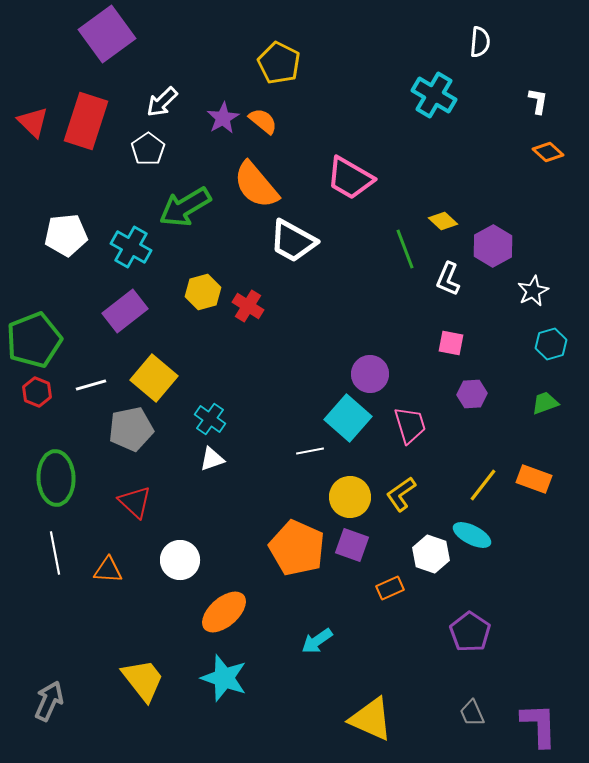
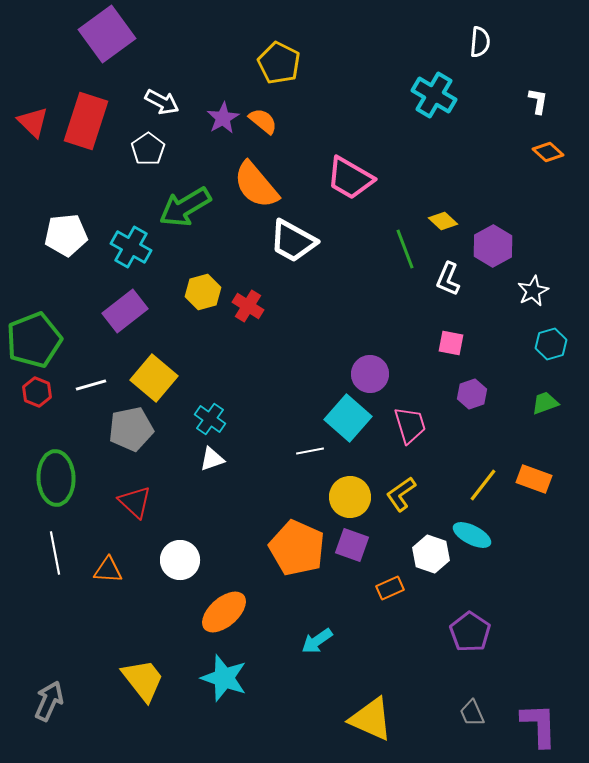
white arrow at (162, 102): rotated 108 degrees counterclockwise
purple hexagon at (472, 394): rotated 16 degrees counterclockwise
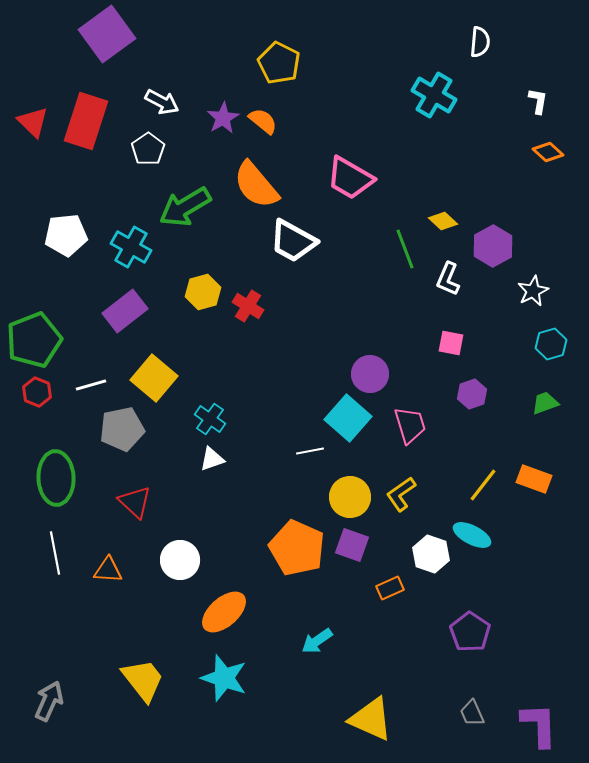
gray pentagon at (131, 429): moved 9 px left
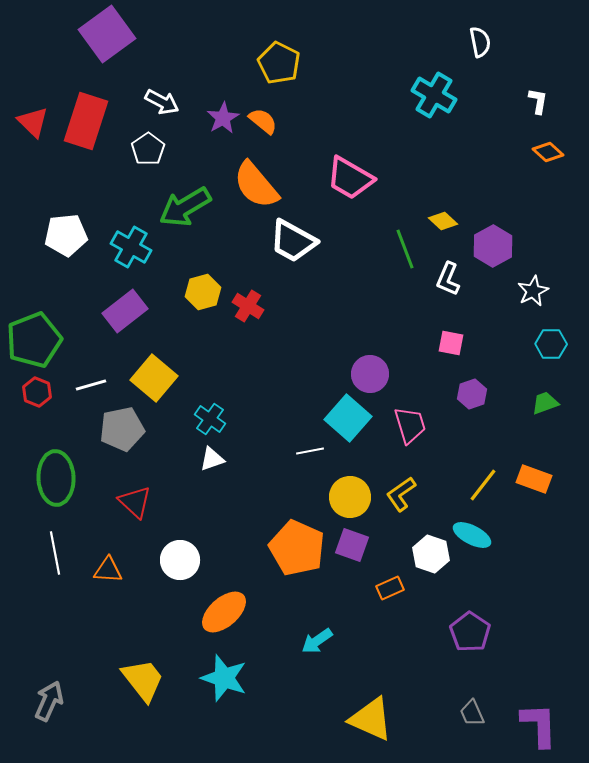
white semicircle at (480, 42): rotated 16 degrees counterclockwise
cyan hexagon at (551, 344): rotated 16 degrees clockwise
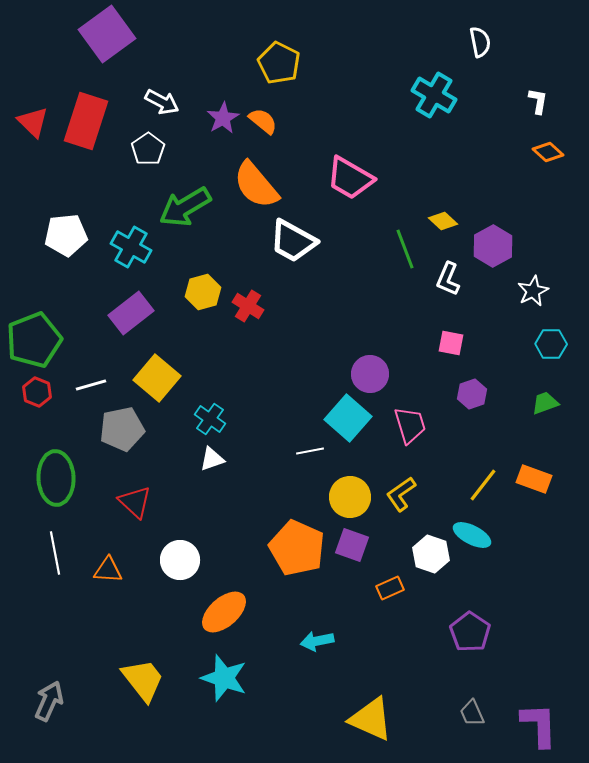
purple rectangle at (125, 311): moved 6 px right, 2 px down
yellow square at (154, 378): moved 3 px right
cyan arrow at (317, 641): rotated 24 degrees clockwise
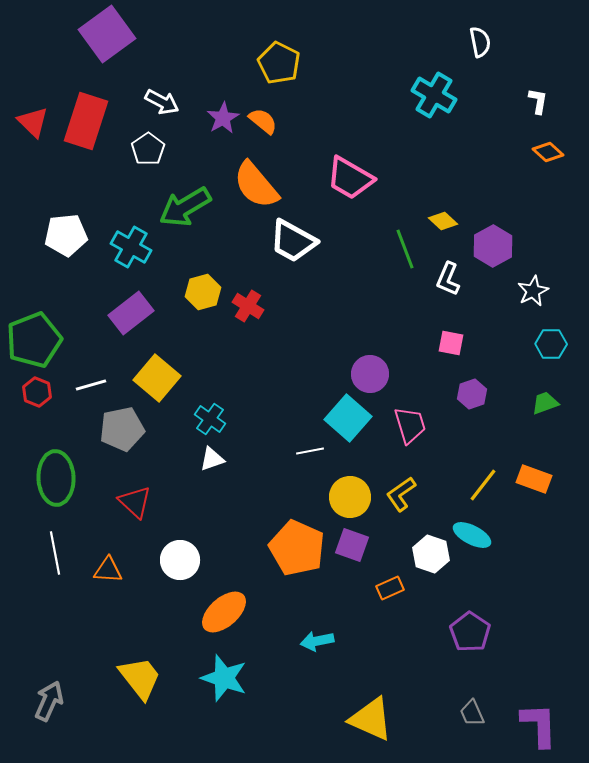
yellow trapezoid at (143, 680): moved 3 px left, 2 px up
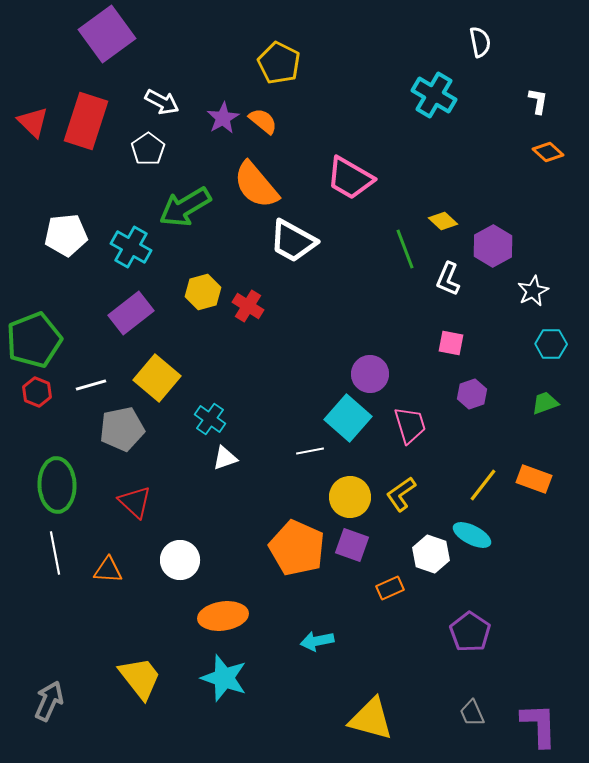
white triangle at (212, 459): moved 13 px right, 1 px up
green ellipse at (56, 478): moved 1 px right, 7 px down
orange ellipse at (224, 612): moved 1 px left, 4 px down; rotated 33 degrees clockwise
yellow triangle at (371, 719): rotated 9 degrees counterclockwise
